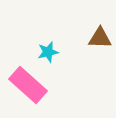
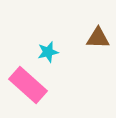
brown triangle: moved 2 px left
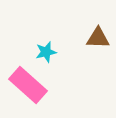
cyan star: moved 2 px left
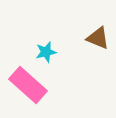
brown triangle: rotated 20 degrees clockwise
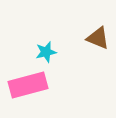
pink rectangle: rotated 57 degrees counterclockwise
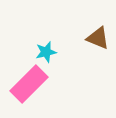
pink rectangle: moved 1 px right, 1 px up; rotated 30 degrees counterclockwise
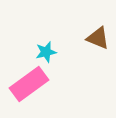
pink rectangle: rotated 9 degrees clockwise
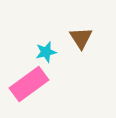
brown triangle: moved 17 px left; rotated 35 degrees clockwise
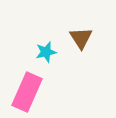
pink rectangle: moved 2 px left, 8 px down; rotated 30 degrees counterclockwise
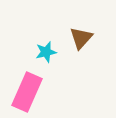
brown triangle: rotated 15 degrees clockwise
